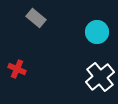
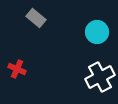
white cross: rotated 12 degrees clockwise
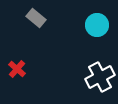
cyan circle: moved 7 px up
red cross: rotated 18 degrees clockwise
